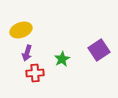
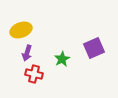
purple square: moved 5 px left, 2 px up; rotated 10 degrees clockwise
red cross: moved 1 px left, 1 px down; rotated 18 degrees clockwise
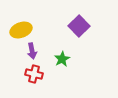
purple square: moved 15 px left, 22 px up; rotated 20 degrees counterclockwise
purple arrow: moved 5 px right, 2 px up; rotated 28 degrees counterclockwise
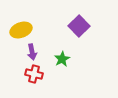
purple arrow: moved 1 px down
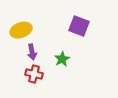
purple square: rotated 25 degrees counterclockwise
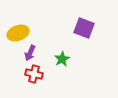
purple square: moved 5 px right, 2 px down
yellow ellipse: moved 3 px left, 3 px down
purple arrow: moved 2 px left, 1 px down; rotated 35 degrees clockwise
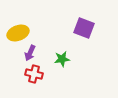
green star: rotated 21 degrees clockwise
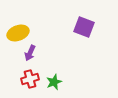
purple square: moved 1 px up
green star: moved 8 px left, 23 px down; rotated 14 degrees counterclockwise
red cross: moved 4 px left, 5 px down; rotated 30 degrees counterclockwise
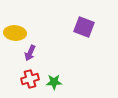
yellow ellipse: moved 3 px left; rotated 25 degrees clockwise
green star: rotated 21 degrees clockwise
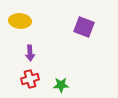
yellow ellipse: moved 5 px right, 12 px up
purple arrow: rotated 28 degrees counterclockwise
green star: moved 7 px right, 3 px down
